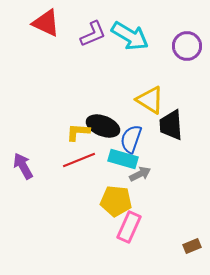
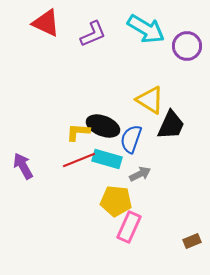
cyan arrow: moved 16 px right, 7 px up
black trapezoid: rotated 152 degrees counterclockwise
cyan rectangle: moved 16 px left
brown rectangle: moved 5 px up
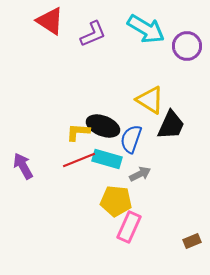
red triangle: moved 4 px right, 2 px up; rotated 8 degrees clockwise
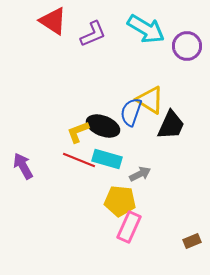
red triangle: moved 3 px right
yellow L-shape: rotated 25 degrees counterclockwise
blue semicircle: moved 27 px up
red line: rotated 44 degrees clockwise
yellow pentagon: moved 4 px right
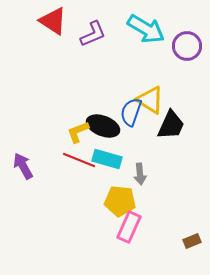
gray arrow: rotated 110 degrees clockwise
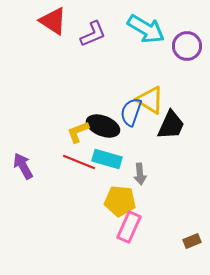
red line: moved 2 px down
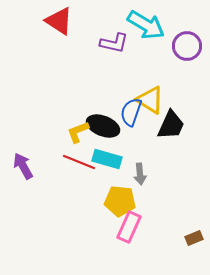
red triangle: moved 6 px right
cyan arrow: moved 4 px up
purple L-shape: moved 21 px right, 9 px down; rotated 36 degrees clockwise
brown rectangle: moved 2 px right, 3 px up
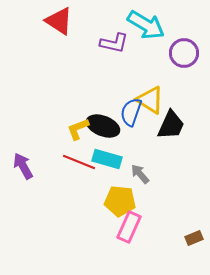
purple circle: moved 3 px left, 7 px down
yellow L-shape: moved 3 px up
gray arrow: rotated 145 degrees clockwise
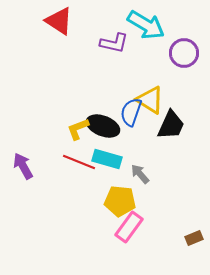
pink rectangle: rotated 12 degrees clockwise
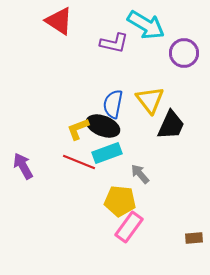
yellow triangle: rotated 20 degrees clockwise
blue semicircle: moved 18 px left, 8 px up; rotated 8 degrees counterclockwise
cyan rectangle: moved 6 px up; rotated 36 degrees counterclockwise
brown rectangle: rotated 18 degrees clockwise
